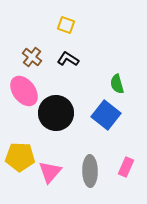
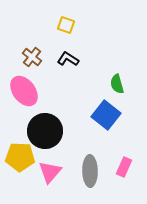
black circle: moved 11 px left, 18 px down
pink rectangle: moved 2 px left
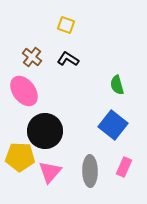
green semicircle: moved 1 px down
blue square: moved 7 px right, 10 px down
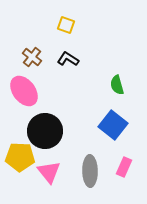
pink triangle: moved 1 px left; rotated 20 degrees counterclockwise
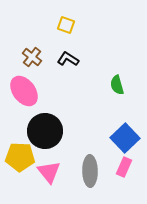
blue square: moved 12 px right, 13 px down; rotated 8 degrees clockwise
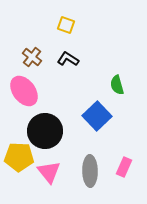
blue square: moved 28 px left, 22 px up
yellow pentagon: moved 1 px left
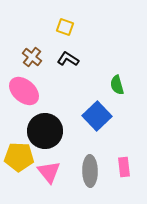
yellow square: moved 1 px left, 2 px down
pink ellipse: rotated 12 degrees counterclockwise
pink rectangle: rotated 30 degrees counterclockwise
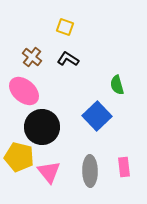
black circle: moved 3 px left, 4 px up
yellow pentagon: rotated 12 degrees clockwise
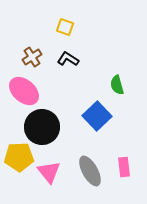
brown cross: rotated 18 degrees clockwise
yellow pentagon: rotated 16 degrees counterclockwise
gray ellipse: rotated 28 degrees counterclockwise
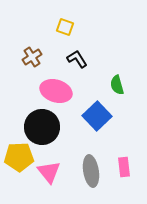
black L-shape: moved 9 px right; rotated 25 degrees clockwise
pink ellipse: moved 32 px right; rotated 24 degrees counterclockwise
gray ellipse: moved 1 px right; rotated 20 degrees clockwise
